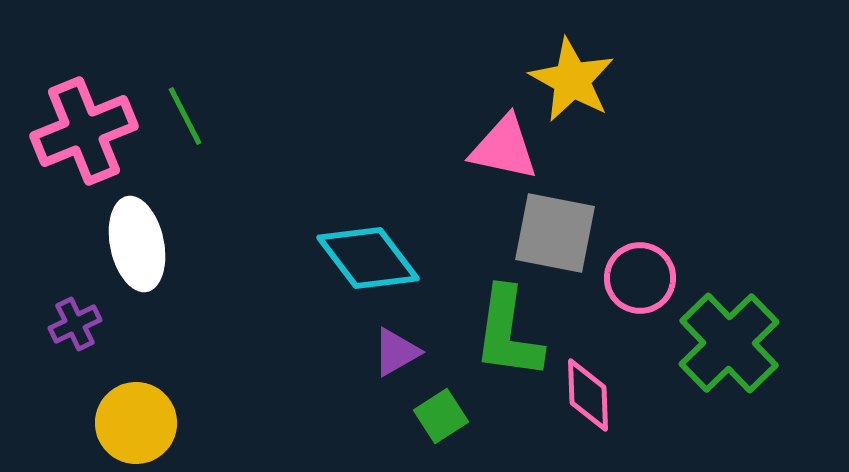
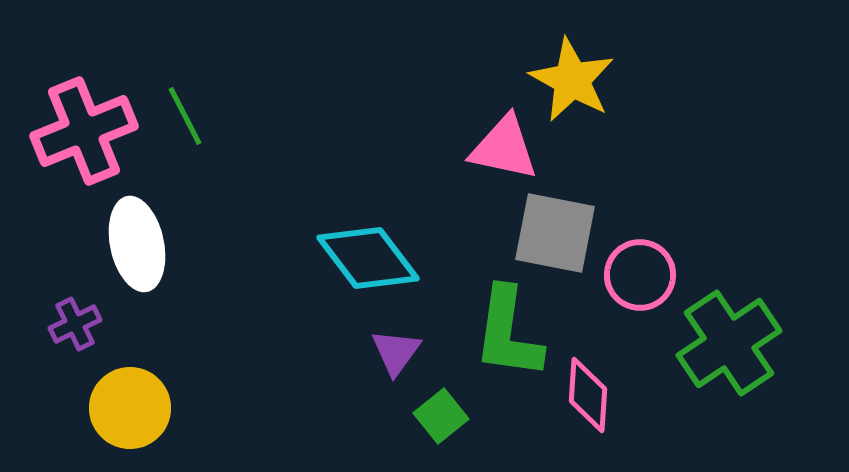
pink circle: moved 3 px up
green cross: rotated 10 degrees clockwise
purple triangle: rotated 24 degrees counterclockwise
pink diamond: rotated 6 degrees clockwise
green square: rotated 6 degrees counterclockwise
yellow circle: moved 6 px left, 15 px up
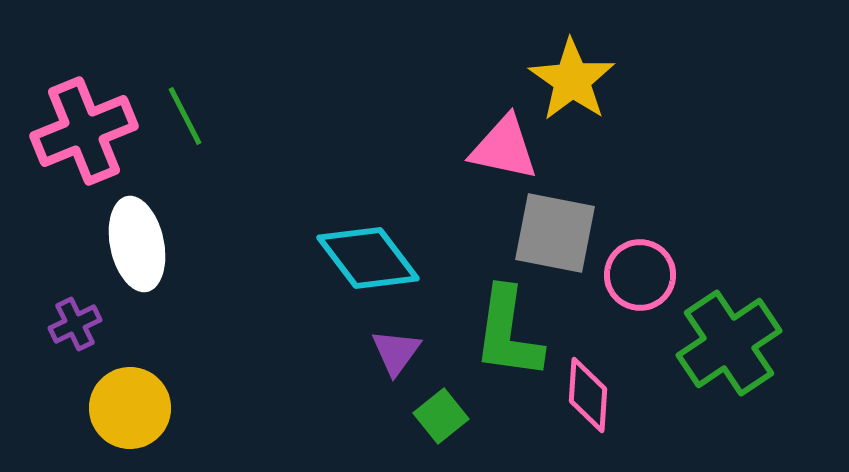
yellow star: rotated 6 degrees clockwise
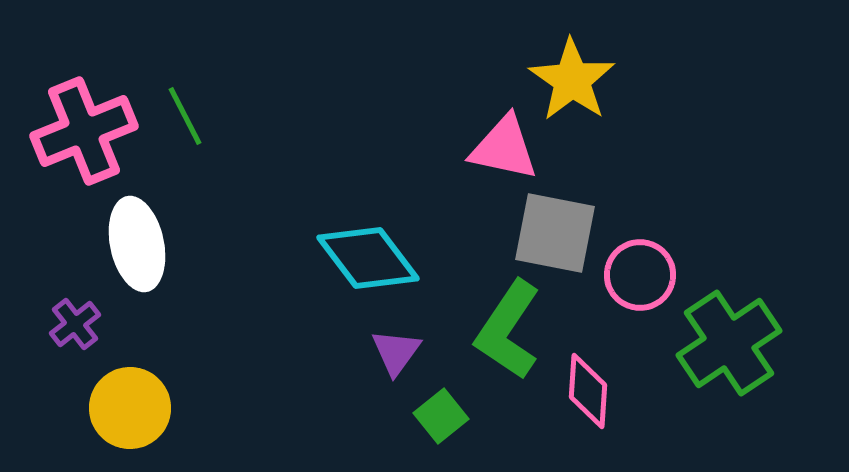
purple cross: rotated 12 degrees counterclockwise
green L-shape: moved 3 px up; rotated 26 degrees clockwise
pink diamond: moved 4 px up
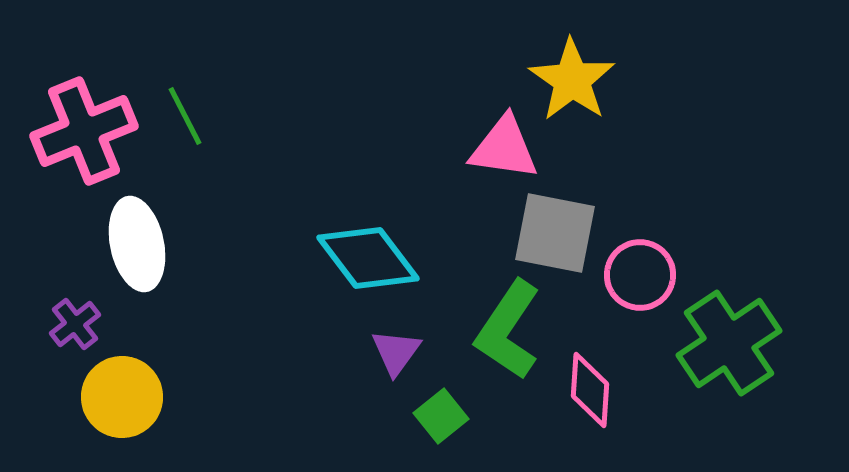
pink triangle: rotated 4 degrees counterclockwise
pink diamond: moved 2 px right, 1 px up
yellow circle: moved 8 px left, 11 px up
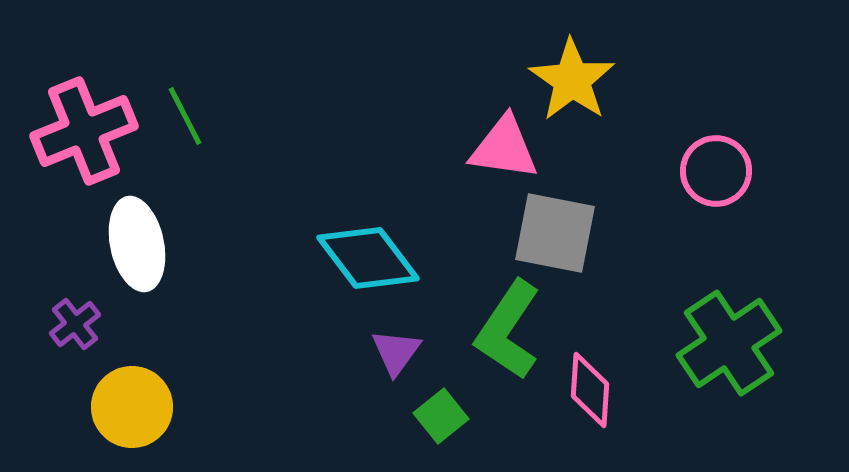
pink circle: moved 76 px right, 104 px up
yellow circle: moved 10 px right, 10 px down
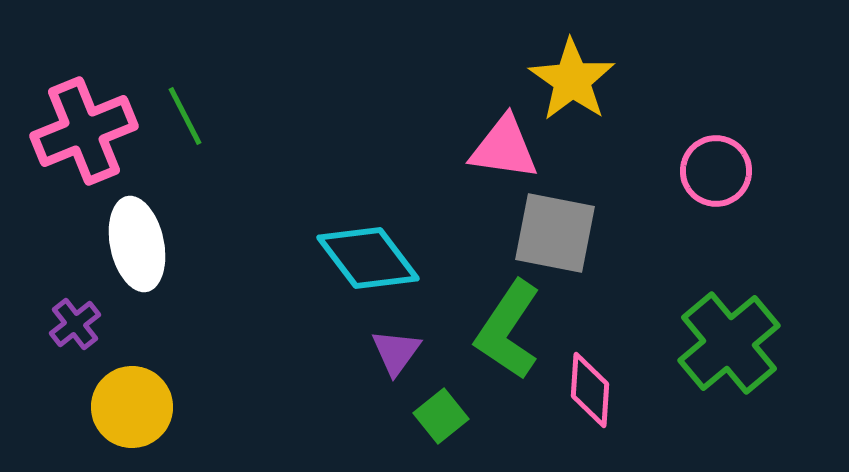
green cross: rotated 6 degrees counterclockwise
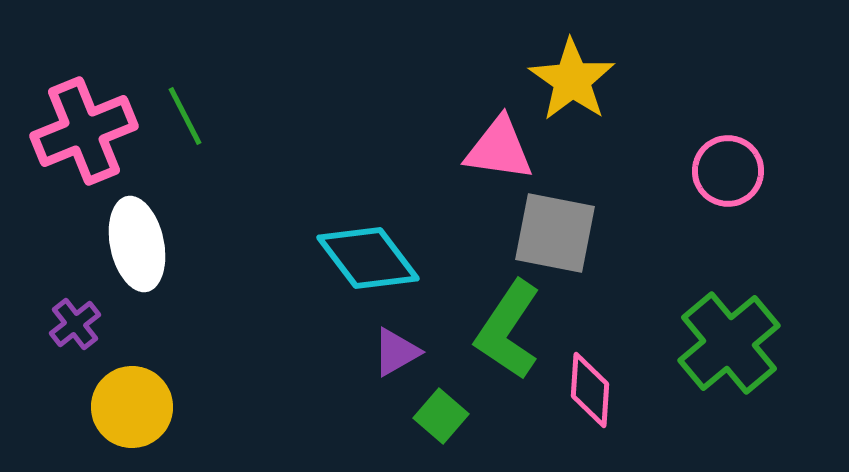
pink triangle: moved 5 px left, 1 px down
pink circle: moved 12 px right
purple triangle: rotated 24 degrees clockwise
green square: rotated 10 degrees counterclockwise
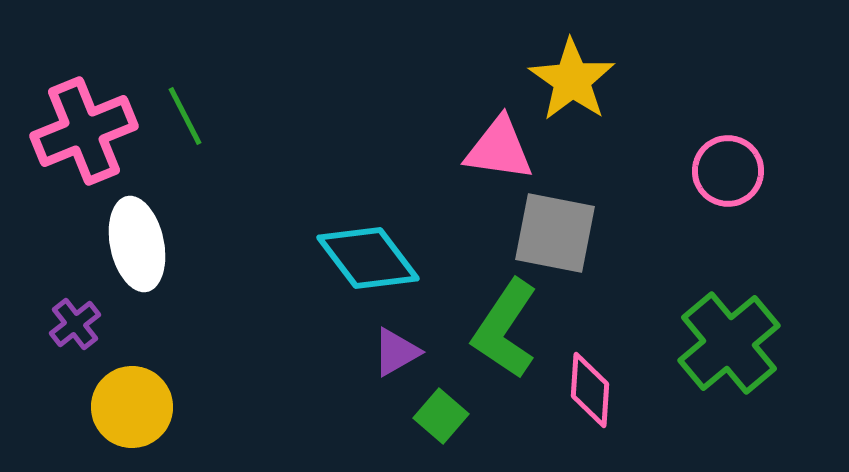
green L-shape: moved 3 px left, 1 px up
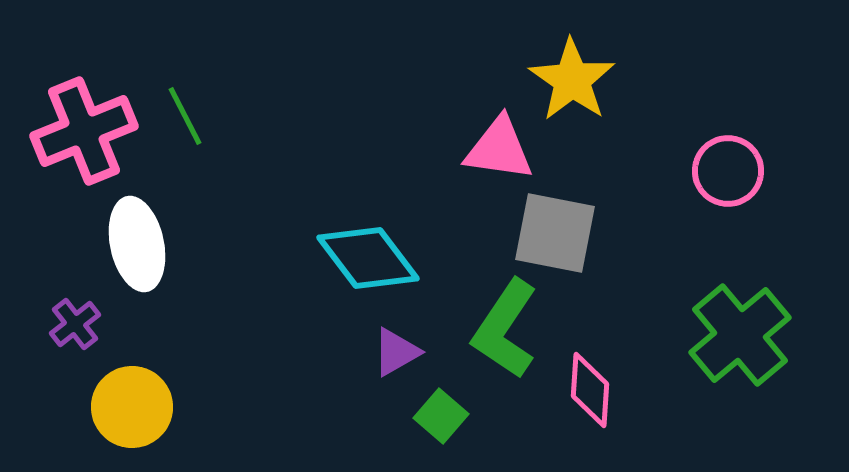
green cross: moved 11 px right, 8 px up
